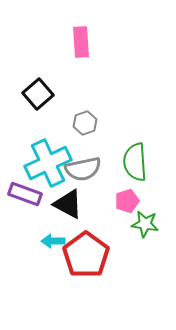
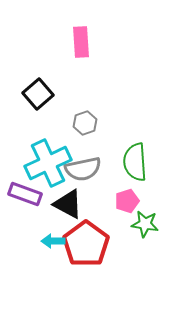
red pentagon: moved 11 px up
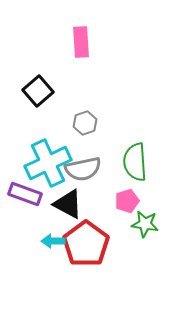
black square: moved 3 px up
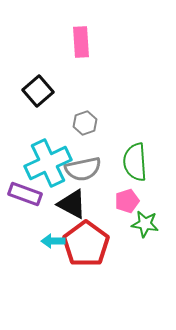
black triangle: moved 4 px right
